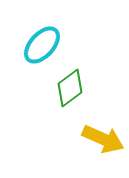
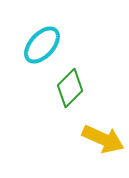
green diamond: rotated 9 degrees counterclockwise
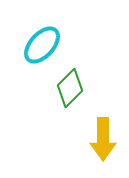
yellow arrow: rotated 66 degrees clockwise
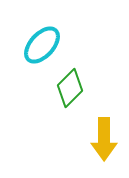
yellow arrow: moved 1 px right
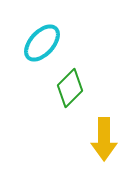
cyan ellipse: moved 2 px up
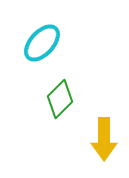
green diamond: moved 10 px left, 11 px down
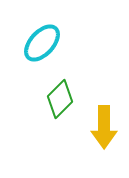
yellow arrow: moved 12 px up
